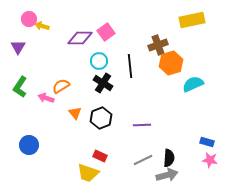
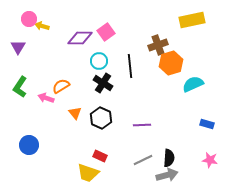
black hexagon: rotated 15 degrees counterclockwise
blue rectangle: moved 18 px up
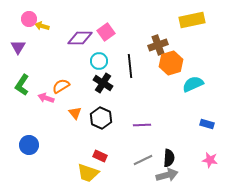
green L-shape: moved 2 px right, 2 px up
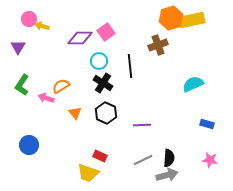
orange hexagon: moved 45 px up
black hexagon: moved 5 px right, 5 px up
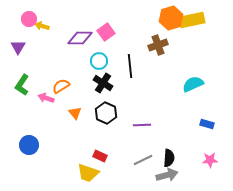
pink star: rotated 14 degrees counterclockwise
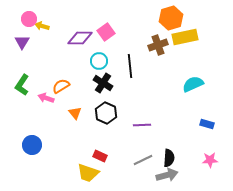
yellow rectangle: moved 7 px left, 17 px down
purple triangle: moved 4 px right, 5 px up
blue circle: moved 3 px right
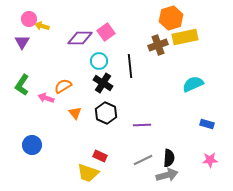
orange semicircle: moved 2 px right
